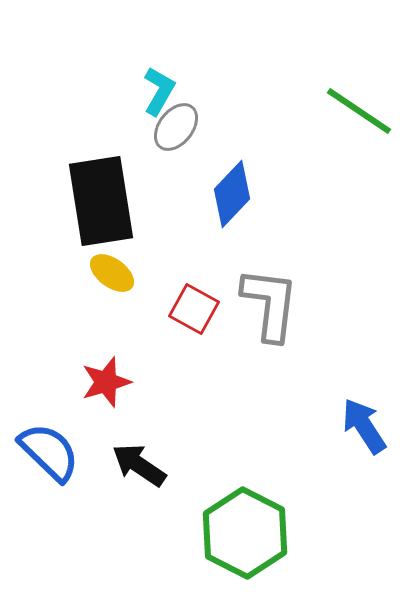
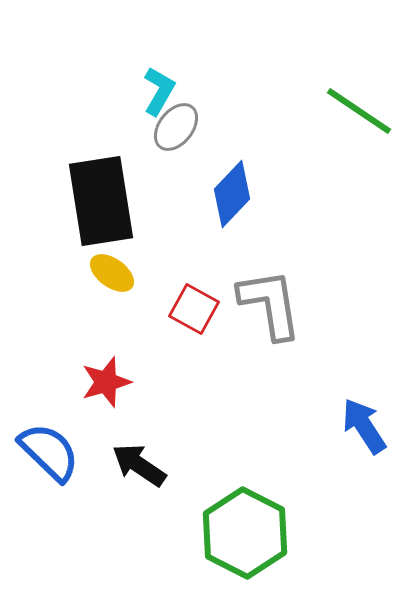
gray L-shape: rotated 16 degrees counterclockwise
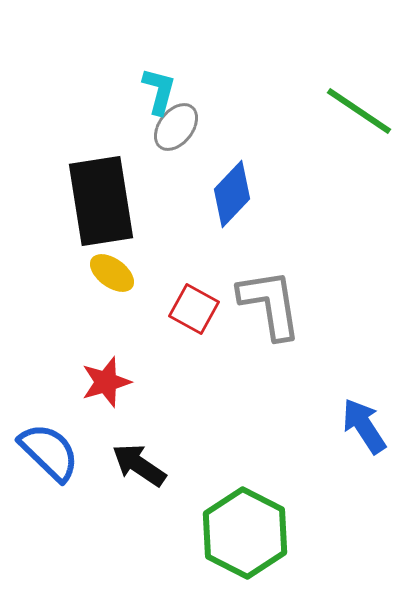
cyan L-shape: rotated 15 degrees counterclockwise
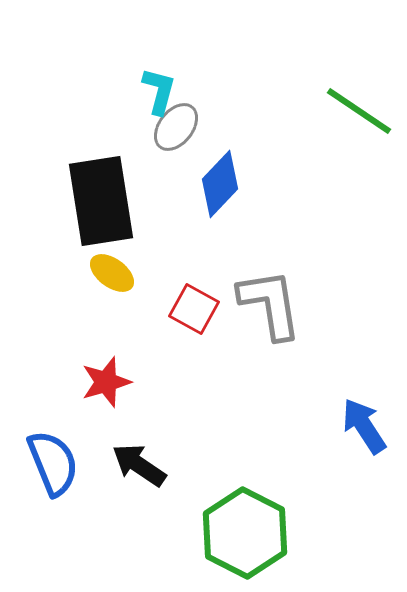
blue diamond: moved 12 px left, 10 px up
blue semicircle: moved 4 px right, 11 px down; rotated 24 degrees clockwise
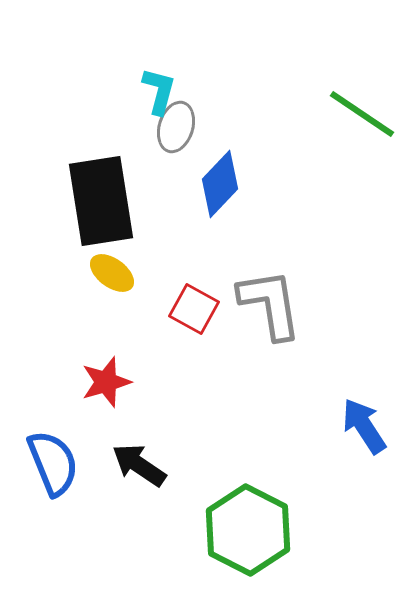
green line: moved 3 px right, 3 px down
gray ellipse: rotated 21 degrees counterclockwise
green hexagon: moved 3 px right, 3 px up
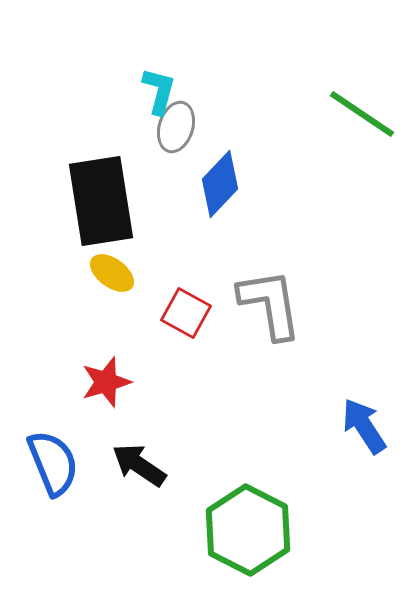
red square: moved 8 px left, 4 px down
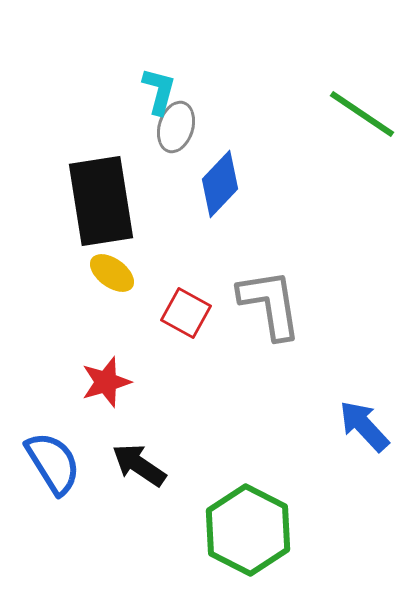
blue arrow: rotated 10 degrees counterclockwise
blue semicircle: rotated 10 degrees counterclockwise
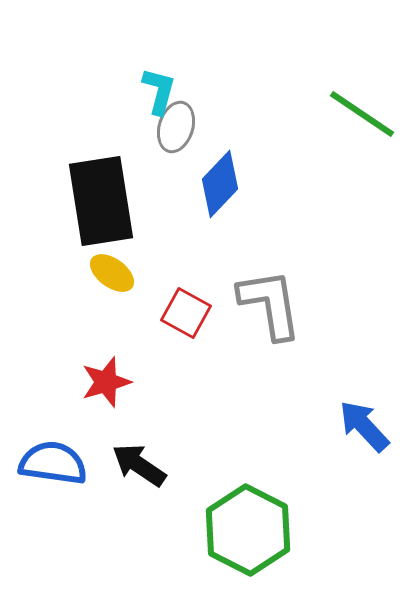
blue semicircle: rotated 50 degrees counterclockwise
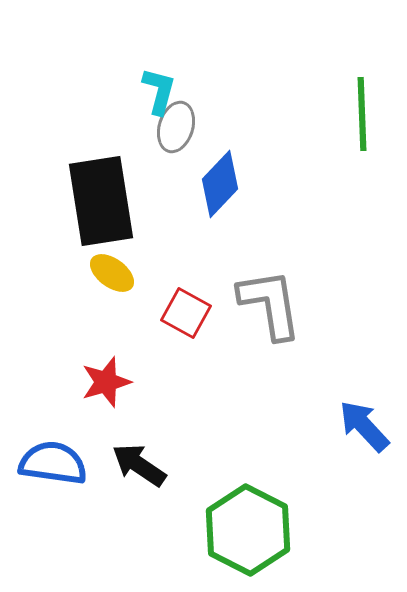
green line: rotated 54 degrees clockwise
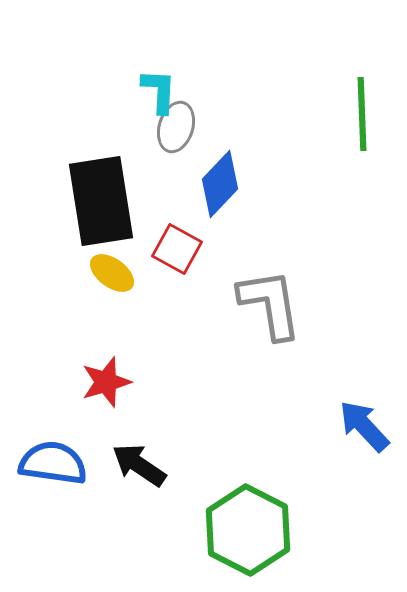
cyan L-shape: rotated 12 degrees counterclockwise
red square: moved 9 px left, 64 px up
